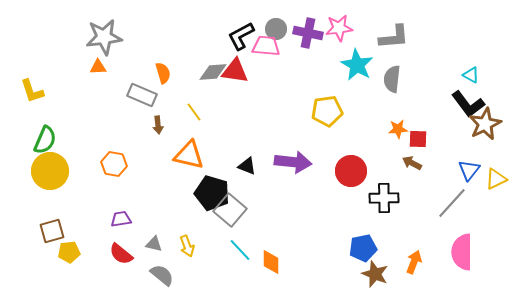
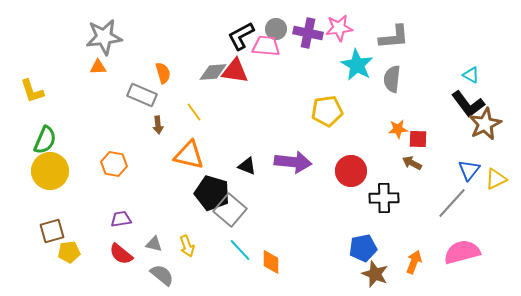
pink semicircle at (462, 252): rotated 75 degrees clockwise
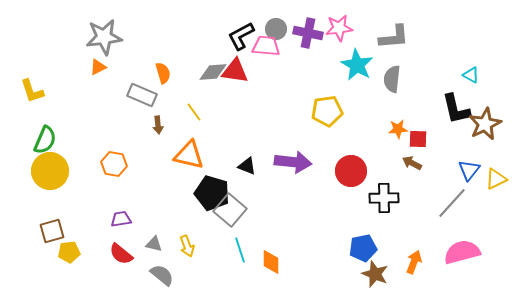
orange triangle at (98, 67): rotated 24 degrees counterclockwise
black L-shape at (468, 104): moved 12 px left, 5 px down; rotated 24 degrees clockwise
cyan line at (240, 250): rotated 25 degrees clockwise
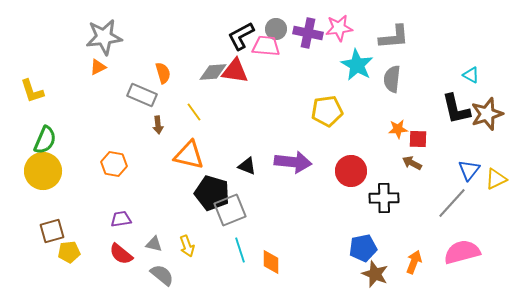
brown star at (485, 124): moved 2 px right, 10 px up; rotated 8 degrees clockwise
yellow circle at (50, 171): moved 7 px left
gray square at (230, 210): rotated 28 degrees clockwise
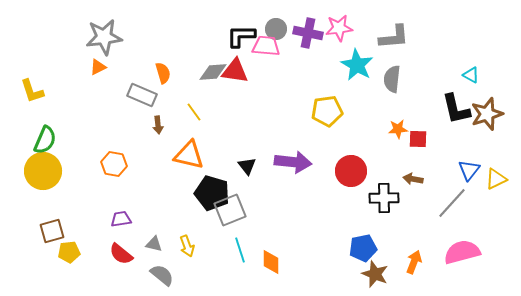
black L-shape at (241, 36): rotated 28 degrees clockwise
brown arrow at (412, 163): moved 1 px right, 16 px down; rotated 18 degrees counterclockwise
black triangle at (247, 166): rotated 30 degrees clockwise
